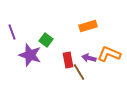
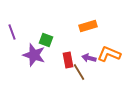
green square: rotated 16 degrees counterclockwise
purple star: moved 4 px right
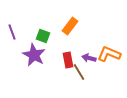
orange rectangle: moved 18 px left; rotated 36 degrees counterclockwise
green square: moved 3 px left, 4 px up
purple star: rotated 10 degrees clockwise
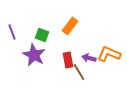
green square: moved 1 px left, 1 px up
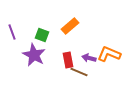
orange rectangle: rotated 12 degrees clockwise
brown line: rotated 36 degrees counterclockwise
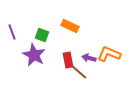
orange rectangle: rotated 66 degrees clockwise
brown line: rotated 18 degrees clockwise
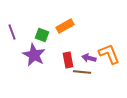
orange rectangle: moved 5 px left; rotated 54 degrees counterclockwise
orange L-shape: rotated 45 degrees clockwise
brown line: moved 3 px right; rotated 36 degrees counterclockwise
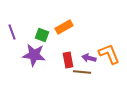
orange rectangle: moved 1 px left, 1 px down
purple star: rotated 20 degrees counterclockwise
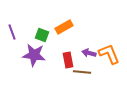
purple arrow: moved 5 px up
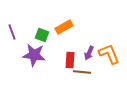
purple arrow: rotated 80 degrees counterclockwise
red rectangle: moved 2 px right; rotated 14 degrees clockwise
